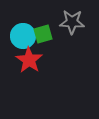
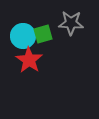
gray star: moved 1 px left, 1 px down
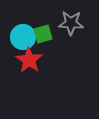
cyan circle: moved 1 px down
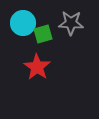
cyan circle: moved 14 px up
red star: moved 8 px right, 7 px down
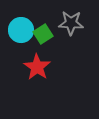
cyan circle: moved 2 px left, 7 px down
green square: rotated 18 degrees counterclockwise
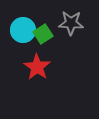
cyan circle: moved 2 px right
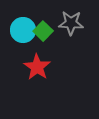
green square: moved 3 px up; rotated 12 degrees counterclockwise
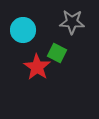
gray star: moved 1 px right, 1 px up
green square: moved 14 px right, 22 px down; rotated 18 degrees counterclockwise
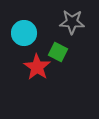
cyan circle: moved 1 px right, 3 px down
green square: moved 1 px right, 1 px up
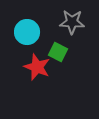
cyan circle: moved 3 px right, 1 px up
red star: rotated 12 degrees counterclockwise
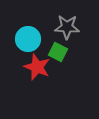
gray star: moved 5 px left, 5 px down
cyan circle: moved 1 px right, 7 px down
